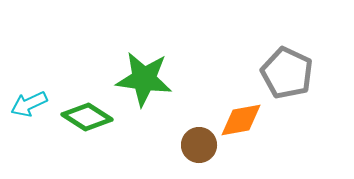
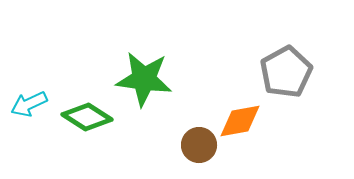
gray pentagon: moved 1 px left, 1 px up; rotated 18 degrees clockwise
orange diamond: moved 1 px left, 1 px down
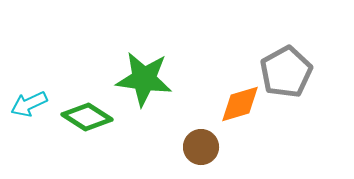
orange diamond: moved 17 px up; rotated 6 degrees counterclockwise
brown circle: moved 2 px right, 2 px down
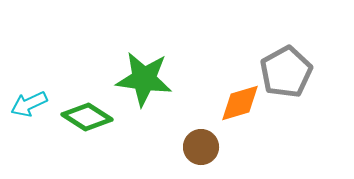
orange diamond: moved 1 px up
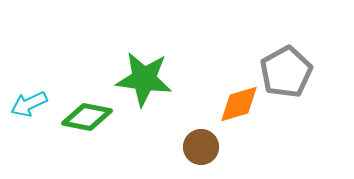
orange diamond: moved 1 px left, 1 px down
green diamond: rotated 21 degrees counterclockwise
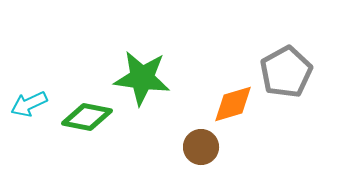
green star: moved 2 px left, 1 px up
orange diamond: moved 6 px left
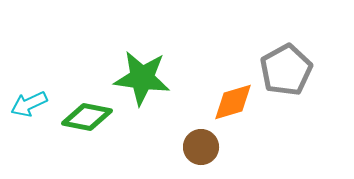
gray pentagon: moved 2 px up
orange diamond: moved 2 px up
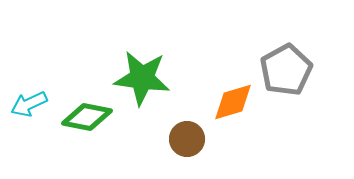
brown circle: moved 14 px left, 8 px up
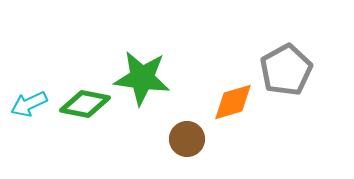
green diamond: moved 2 px left, 13 px up
